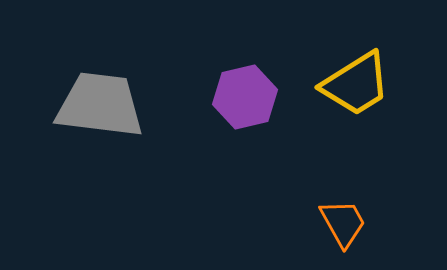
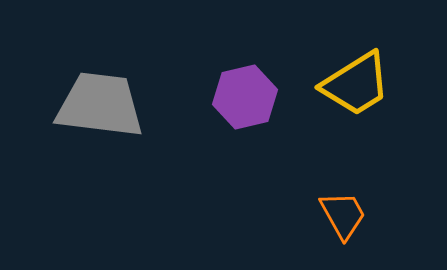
orange trapezoid: moved 8 px up
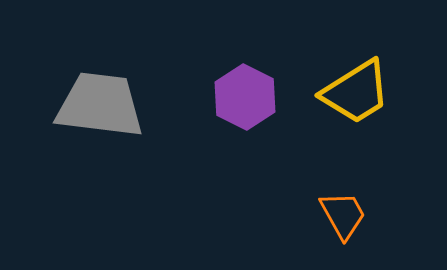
yellow trapezoid: moved 8 px down
purple hexagon: rotated 20 degrees counterclockwise
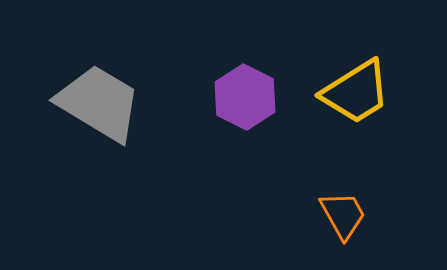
gray trapezoid: moved 1 px left, 2 px up; rotated 24 degrees clockwise
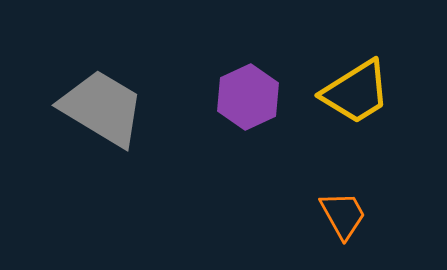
purple hexagon: moved 3 px right; rotated 8 degrees clockwise
gray trapezoid: moved 3 px right, 5 px down
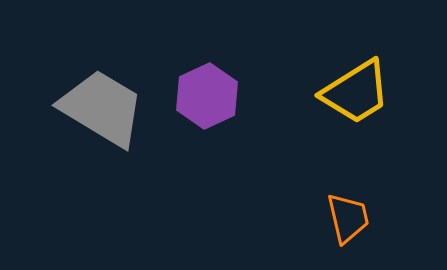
purple hexagon: moved 41 px left, 1 px up
orange trapezoid: moved 5 px right, 3 px down; rotated 16 degrees clockwise
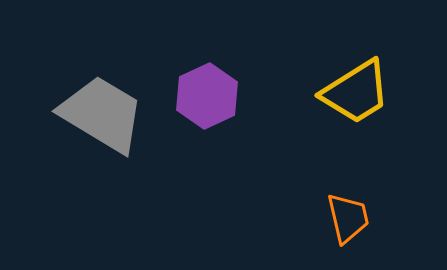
gray trapezoid: moved 6 px down
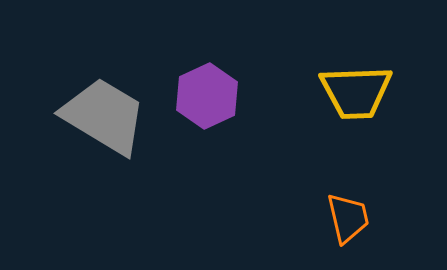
yellow trapezoid: rotated 30 degrees clockwise
gray trapezoid: moved 2 px right, 2 px down
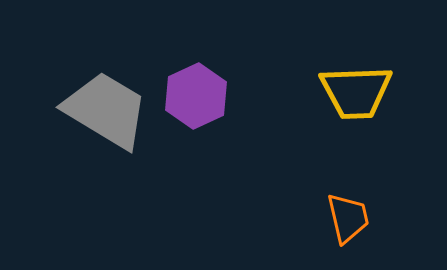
purple hexagon: moved 11 px left
gray trapezoid: moved 2 px right, 6 px up
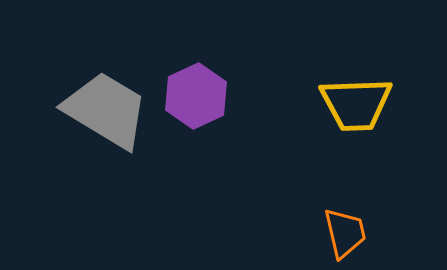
yellow trapezoid: moved 12 px down
orange trapezoid: moved 3 px left, 15 px down
